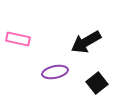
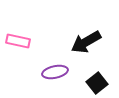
pink rectangle: moved 2 px down
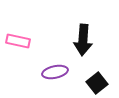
black arrow: moved 3 px left, 2 px up; rotated 56 degrees counterclockwise
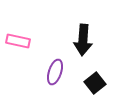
purple ellipse: rotated 60 degrees counterclockwise
black square: moved 2 px left
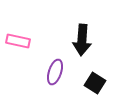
black arrow: moved 1 px left
black square: rotated 20 degrees counterclockwise
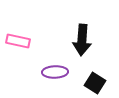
purple ellipse: rotated 70 degrees clockwise
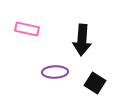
pink rectangle: moved 9 px right, 12 px up
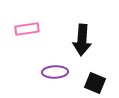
pink rectangle: rotated 20 degrees counterclockwise
black square: rotated 10 degrees counterclockwise
